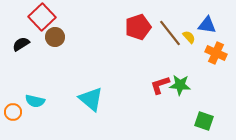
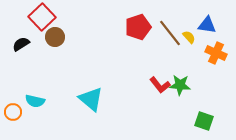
red L-shape: rotated 110 degrees counterclockwise
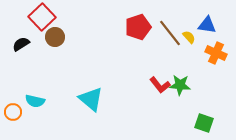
green square: moved 2 px down
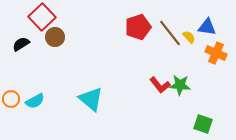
blue triangle: moved 2 px down
cyan semicircle: rotated 42 degrees counterclockwise
orange circle: moved 2 px left, 13 px up
green square: moved 1 px left, 1 px down
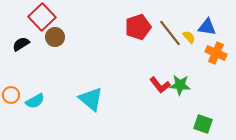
orange circle: moved 4 px up
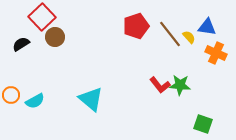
red pentagon: moved 2 px left, 1 px up
brown line: moved 1 px down
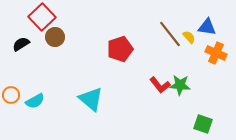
red pentagon: moved 16 px left, 23 px down
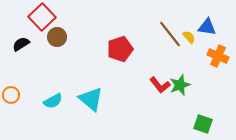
brown circle: moved 2 px right
orange cross: moved 2 px right, 3 px down
green star: rotated 25 degrees counterclockwise
cyan semicircle: moved 18 px right
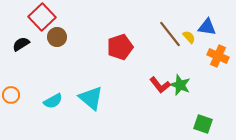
red pentagon: moved 2 px up
green star: rotated 30 degrees counterclockwise
cyan triangle: moved 1 px up
